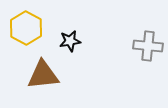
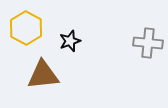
black star: rotated 10 degrees counterclockwise
gray cross: moved 3 px up
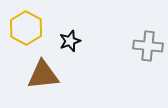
gray cross: moved 3 px down
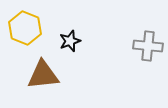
yellow hexagon: moved 1 px left; rotated 8 degrees counterclockwise
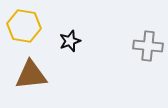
yellow hexagon: moved 1 px left, 2 px up; rotated 12 degrees counterclockwise
brown triangle: moved 12 px left
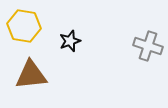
gray cross: rotated 12 degrees clockwise
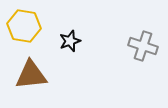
gray cross: moved 5 px left
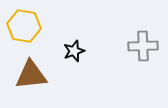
black star: moved 4 px right, 10 px down
gray cross: rotated 20 degrees counterclockwise
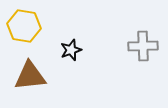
black star: moved 3 px left, 1 px up
brown triangle: moved 1 px left, 1 px down
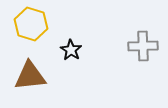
yellow hexagon: moved 7 px right, 2 px up; rotated 8 degrees clockwise
black star: rotated 20 degrees counterclockwise
